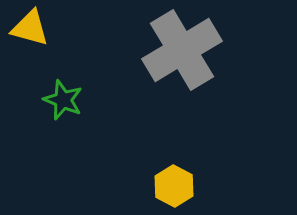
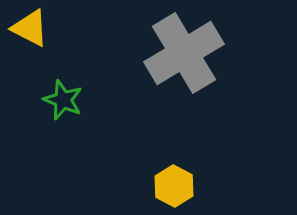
yellow triangle: rotated 12 degrees clockwise
gray cross: moved 2 px right, 3 px down
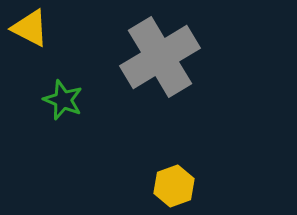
gray cross: moved 24 px left, 4 px down
yellow hexagon: rotated 12 degrees clockwise
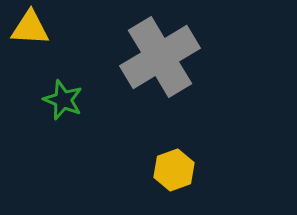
yellow triangle: rotated 24 degrees counterclockwise
yellow hexagon: moved 16 px up
